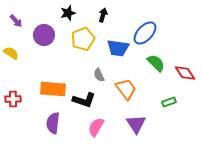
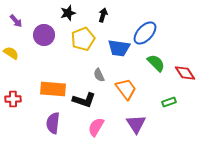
blue trapezoid: moved 1 px right
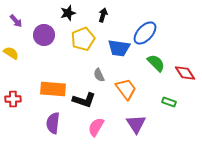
green rectangle: rotated 40 degrees clockwise
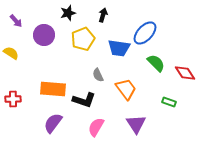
gray semicircle: moved 1 px left
purple semicircle: rotated 30 degrees clockwise
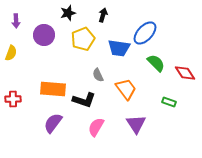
purple arrow: rotated 40 degrees clockwise
yellow semicircle: rotated 77 degrees clockwise
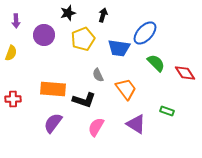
green rectangle: moved 2 px left, 9 px down
purple triangle: rotated 25 degrees counterclockwise
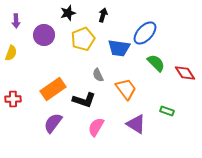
orange rectangle: rotated 40 degrees counterclockwise
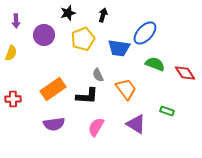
green semicircle: moved 1 px left, 1 px down; rotated 24 degrees counterclockwise
black L-shape: moved 3 px right, 4 px up; rotated 15 degrees counterclockwise
purple semicircle: moved 1 px right, 1 px down; rotated 135 degrees counterclockwise
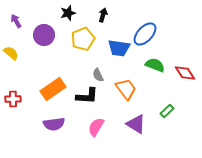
purple arrow: rotated 152 degrees clockwise
blue ellipse: moved 1 px down
yellow semicircle: rotated 70 degrees counterclockwise
green semicircle: moved 1 px down
green rectangle: rotated 64 degrees counterclockwise
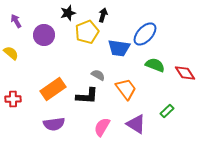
yellow pentagon: moved 4 px right, 7 px up
gray semicircle: rotated 144 degrees clockwise
pink semicircle: moved 6 px right
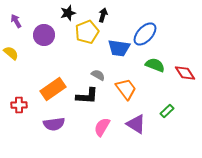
red cross: moved 6 px right, 6 px down
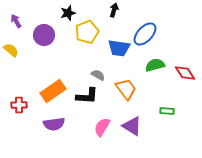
black arrow: moved 11 px right, 5 px up
yellow semicircle: moved 3 px up
green semicircle: rotated 36 degrees counterclockwise
orange rectangle: moved 2 px down
green rectangle: rotated 48 degrees clockwise
purple triangle: moved 4 px left, 2 px down
